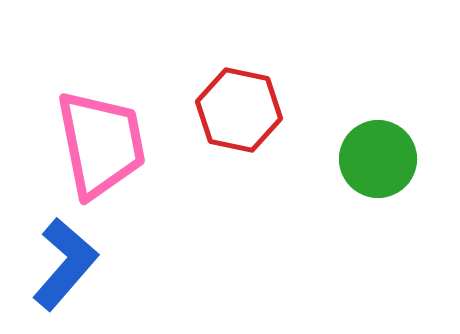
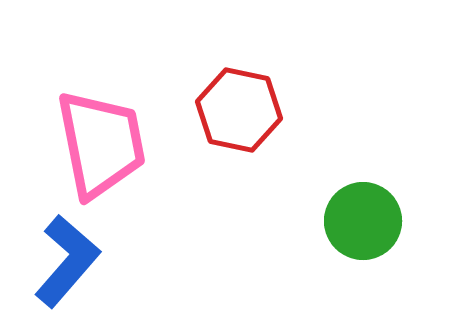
green circle: moved 15 px left, 62 px down
blue L-shape: moved 2 px right, 3 px up
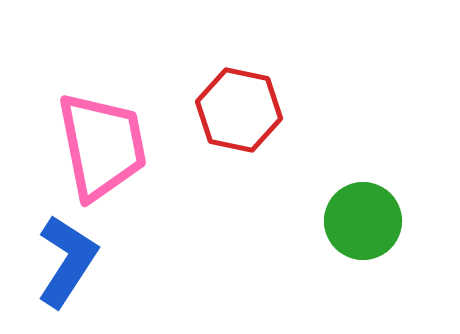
pink trapezoid: moved 1 px right, 2 px down
blue L-shape: rotated 8 degrees counterclockwise
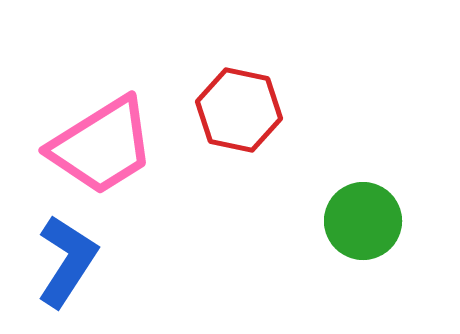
pink trapezoid: rotated 69 degrees clockwise
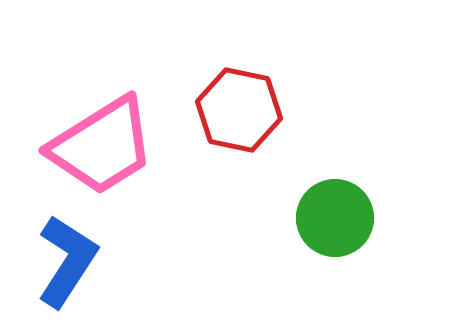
green circle: moved 28 px left, 3 px up
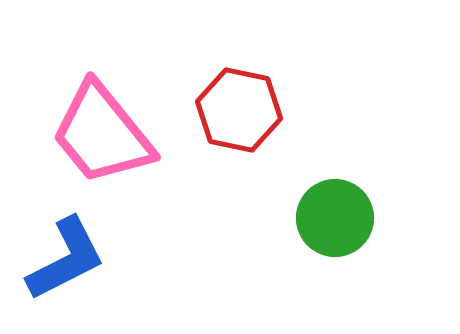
pink trapezoid: moved 12 px up; rotated 83 degrees clockwise
blue L-shape: moved 1 px left, 2 px up; rotated 30 degrees clockwise
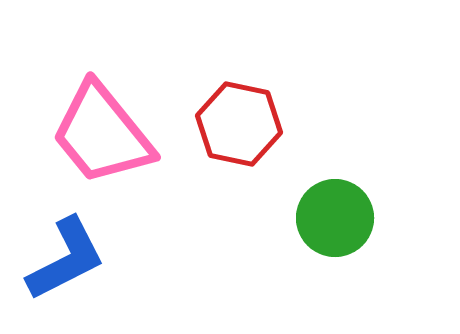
red hexagon: moved 14 px down
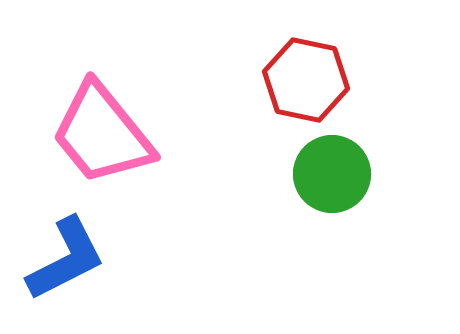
red hexagon: moved 67 px right, 44 px up
green circle: moved 3 px left, 44 px up
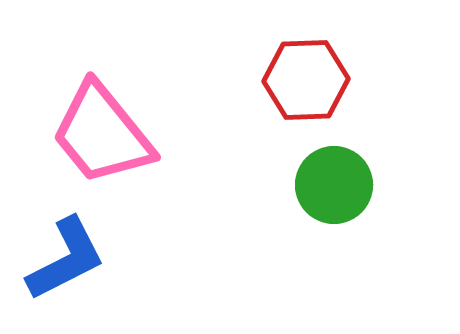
red hexagon: rotated 14 degrees counterclockwise
green circle: moved 2 px right, 11 px down
